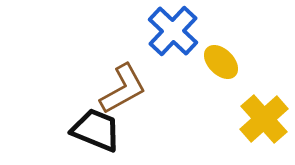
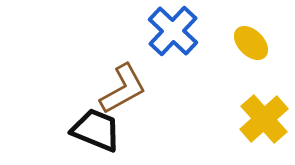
yellow ellipse: moved 30 px right, 19 px up
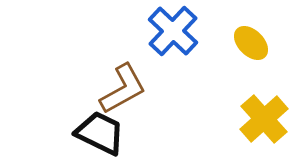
black trapezoid: moved 4 px right, 3 px down; rotated 4 degrees clockwise
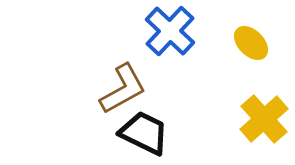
blue cross: moved 3 px left
black trapezoid: moved 44 px right
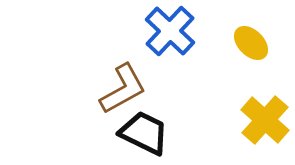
yellow cross: moved 1 px right, 1 px down; rotated 6 degrees counterclockwise
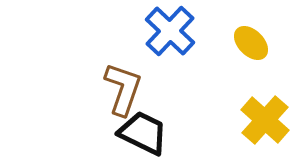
brown L-shape: rotated 42 degrees counterclockwise
black trapezoid: moved 1 px left
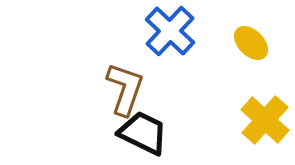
brown L-shape: moved 2 px right
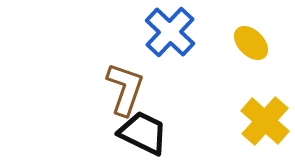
blue cross: moved 1 px down
yellow cross: moved 1 px down
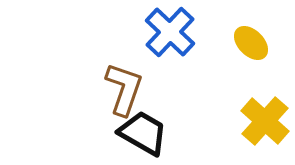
brown L-shape: moved 1 px left
black trapezoid: rotated 4 degrees clockwise
